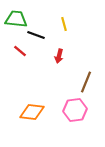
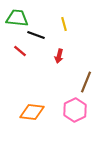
green trapezoid: moved 1 px right, 1 px up
pink hexagon: rotated 20 degrees counterclockwise
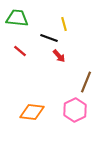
black line: moved 13 px right, 3 px down
red arrow: rotated 56 degrees counterclockwise
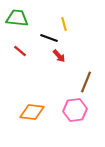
pink hexagon: rotated 20 degrees clockwise
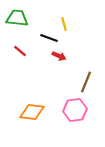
red arrow: rotated 24 degrees counterclockwise
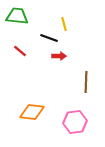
green trapezoid: moved 2 px up
red arrow: rotated 24 degrees counterclockwise
brown line: rotated 20 degrees counterclockwise
pink hexagon: moved 12 px down
